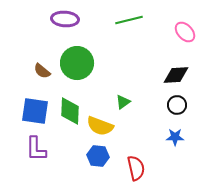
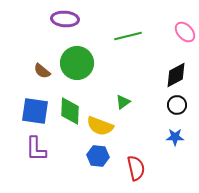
green line: moved 1 px left, 16 px down
black diamond: rotated 24 degrees counterclockwise
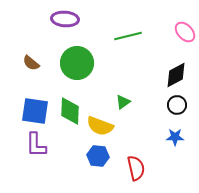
brown semicircle: moved 11 px left, 8 px up
purple L-shape: moved 4 px up
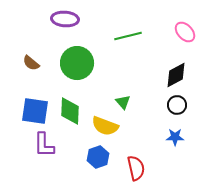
green triangle: rotated 35 degrees counterclockwise
yellow semicircle: moved 5 px right
purple L-shape: moved 8 px right
blue hexagon: moved 1 px down; rotated 25 degrees counterclockwise
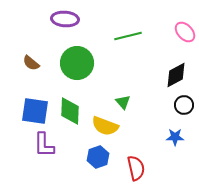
black circle: moved 7 px right
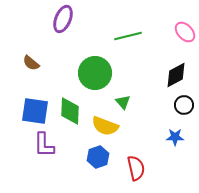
purple ellipse: moved 2 px left; rotated 72 degrees counterclockwise
green circle: moved 18 px right, 10 px down
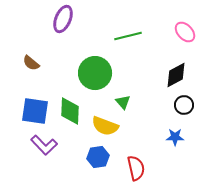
purple L-shape: rotated 44 degrees counterclockwise
blue hexagon: rotated 10 degrees clockwise
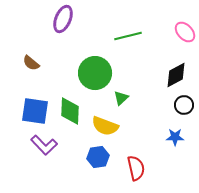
green triangle: moved 2 px left, 4 px up; rotated 28 degrees clockwise
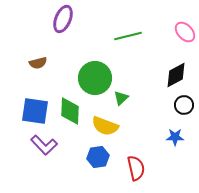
brown semicircle: moved 7 px right; rotated 54 degrees counterclockwise
green circle: moved 5 px down
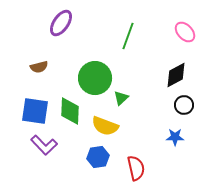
purple ellipse: moved 2 px left, 4 px down; rotated 12 degrees clockwise
green line: rotated 56 degrees counterclockwise
brown semicircle: moved 1 px right, 4 px down
